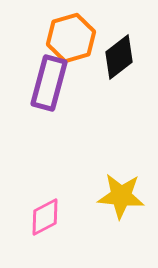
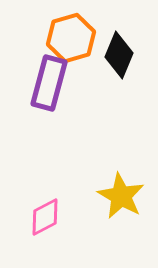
black diamond: moved 2 px up; rotated 30 degrees counterclockwise
yellow star: rotated 24 degrees clockwise
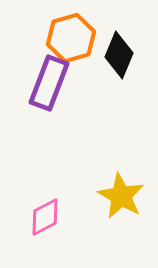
purple rectangle: rotated 6 degrees clockwise
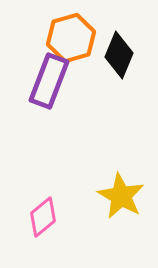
purple rectangle: moved 2 px up
pink diamond: moved 2 px left; rotated 12 degrees counterclockwise
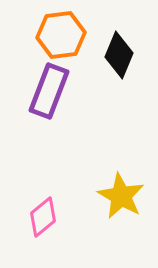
orange hexagon: moved 10 px left, 3 px up; rotated 9 degrees clockwise
purple rectangle: moved 10 px down
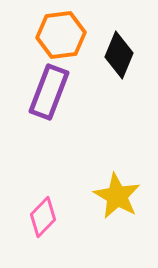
purple rectangle: moved 1 px down
yellow star: moved 4 px left
pink diamond: rotated 6 degrees counterclockwise
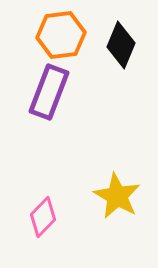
black diamond: moved 2 px right, 10 px up
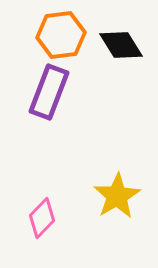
black diamond: rotated 54 degrees counterclockwise
yellow star: rotated 12 degrees clockwise
pink diamond: moved 1 px left, 1 px down
